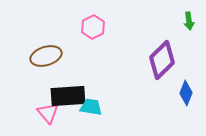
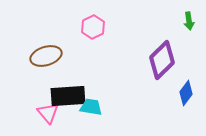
blue diamond: rotated 15 degrees clockwise
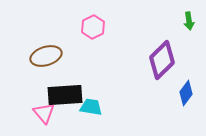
black rectangle: moved 3 px left, 1 px up
pink triangle: moved 4 px left
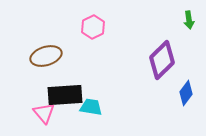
green arrow: moved 1 px up
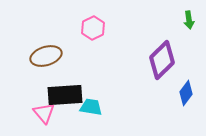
pink hexagon: moved 1 px down
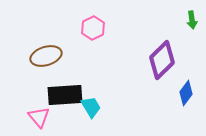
green arrow: moved 3 px right
cyan trapezoid: rotated 50 degrees clockwise
pink triangle: moved 5 px left, 4 px down
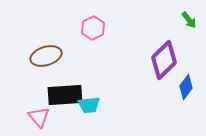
green arrow: moved 3 px left; rotated 30 degrees counterclockwise
purple diamond: moved 2 px right
blue diamond: moved 6 px up
cyan trapezoid: moved 2 px left, 2 px up; rotated 115 degrees clockwise
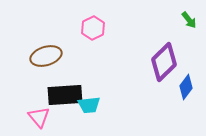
purple diamond: moved 2 px down
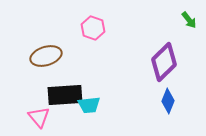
pink hexagon: rotated 15 degrees counterclockwise
blue diamond: moved 18 px left, 14 px down; rotated 15 degrees counterclockwise
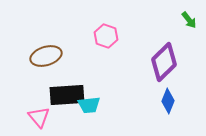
pink hexagon: moved 13 px right, 8 px down
black rectangle: moved 2 px right
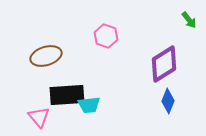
purple diamond: moved 2 px down; rotated 12 degrees clockwise
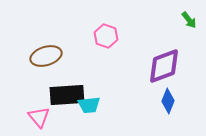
purple diamond: moved 2 px down; rotated 12 degrees clockwise
